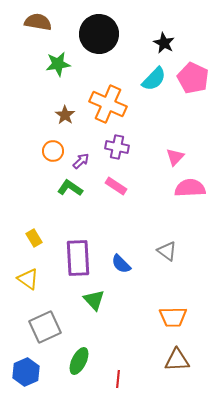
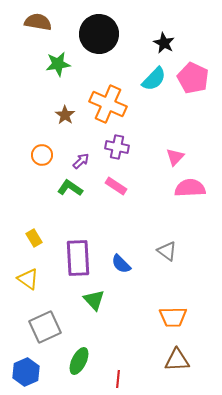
orange circle: moved 11 px left, 4 px down
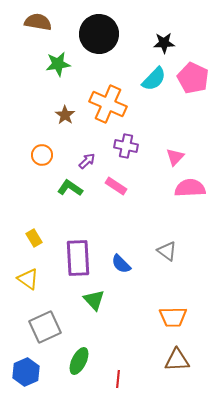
black star: rotated 30 degrees counterclockwise
purple cross: moved 9 px right, 1 px up
purple arrow: moved 6 px right
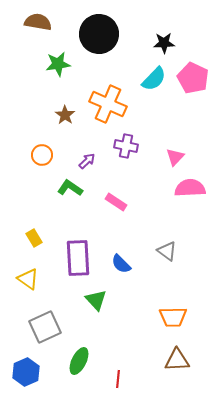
pink rectangle: moved 16 px down
green triangle: moved 2 px right
